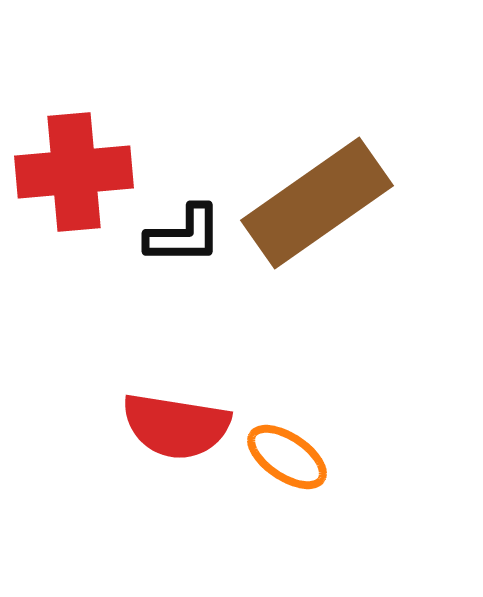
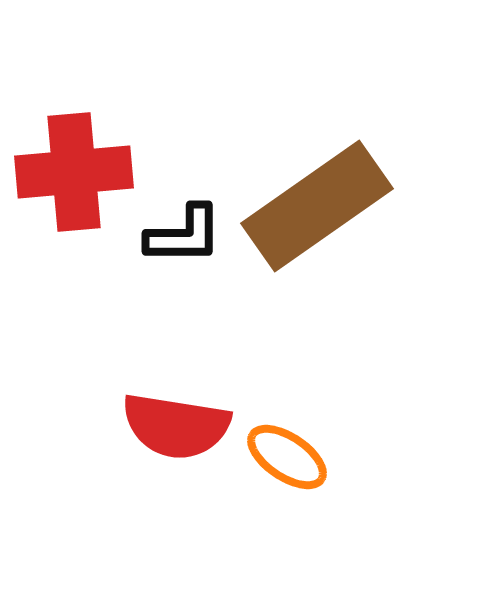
brown rectangle: moved 3 px down
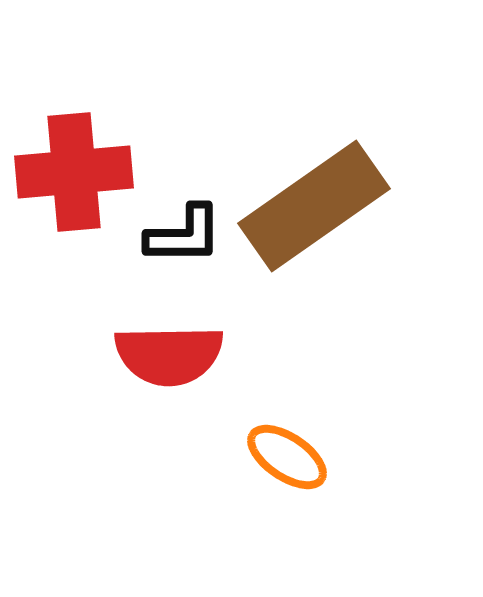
brown rectangle: moved 3 px left
red semicircle: moved 7 px left, 71 px up; rotated 10 degrees counterclockwise
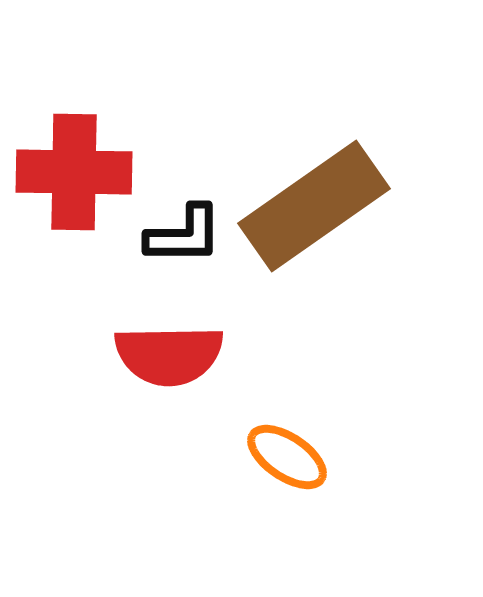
red cross: rotated 6 degrees clockwise
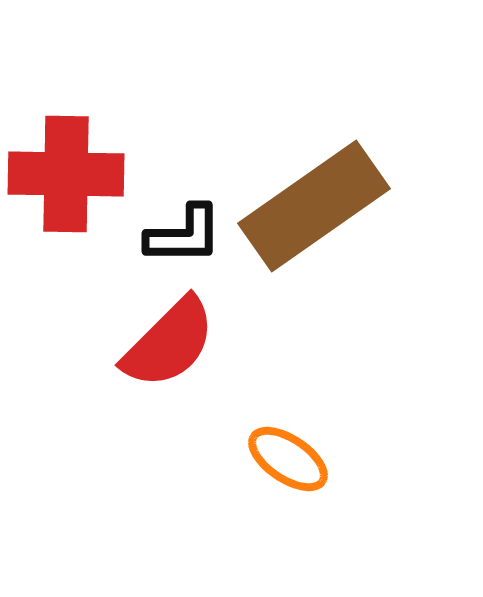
red cross: moved 8 px left, 2 px down
red semicircle: moved 12 px up; rotated 44 degrees counterclockwise
orange ellipse: moved 1 px right, 2 px down
